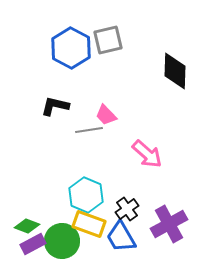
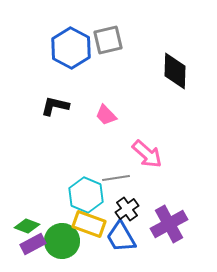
gray line: moved 27 px right, 48 px down
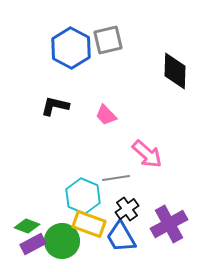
cyan hexagon: moved 3 px left, 1 px down
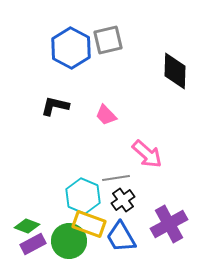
black cross: moved 4 px left, 9 px up
green circle: moved 7 px right
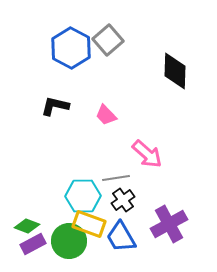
gray square: rotated 28 degrees counterclockwise
cyan hexagon: rotated 24 degrees counterclockwise
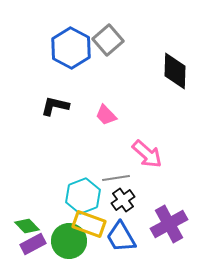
cyan hexagon: rotated 20 degrees counterclockwise
green diamond: rotated 25 degrees clockwise
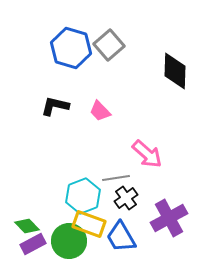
gray square: moved 1 px right, 5 px down
blue hexagon: rotated 12 degrees counterclockwise
pink trapezoid: moved 6 px left, 4 px up
black cross: moved 3 px right, 2 px up
purple cross: moved 6 px up
